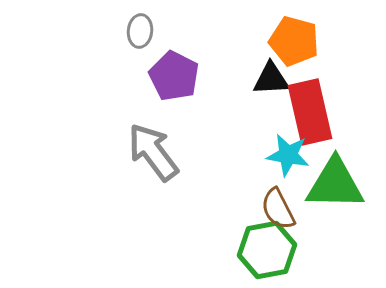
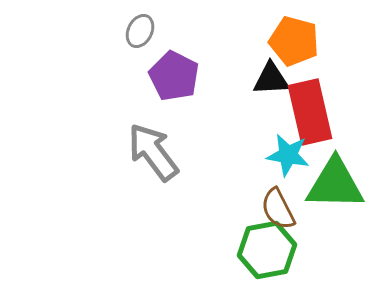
gray ellipse: rotated 20 degrees clockwise
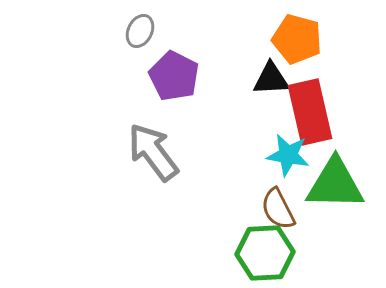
orange pentagon: moved 3 px right, 2 px up
green hexagon: moved 2 px left, 3 px down; rotated 8 degrees clockwise
